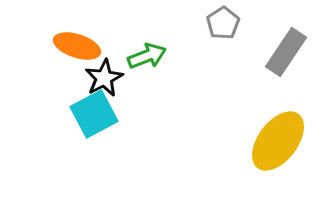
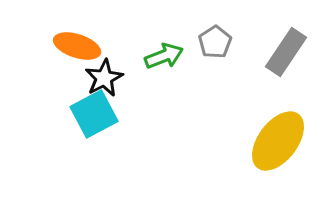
gray pentagon: moved 8 px left, 19 px down
green arrow: moved 17 px right
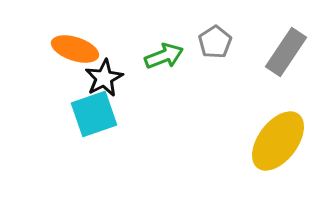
orange ellipse: moved 2 px left, 3 px down
cyan square: rotated 9 degrees clockwise
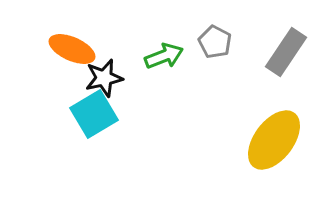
gray pentagon: rotated 12 degrees counterclockwise
orange ellipse: moved 3 px left; rotated 6 degrees clockwise
black star: rotated 15 degrees clockwise
cyan square: rotated 12 degrees counterclockwise
yellow ellipse: moved 4 px left, 1 px up
